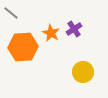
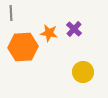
gray line: rotated 49 degrees clockwise
purple cross: rotated 14 degrees counterclockwise
orange star: moved 2 px left; rotated 18 degrees counterclockwise
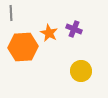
purple cross: rotated 21 degrees counterclockwise
orange star: rotated 18 degrees clockwise
yellow circle: moved 2 px left, 1 px up
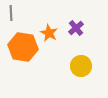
purple cross: moved 2 px right, 1 px up; rotated 28 degrees clockwise
orange hexagon: rotated 12 degrees clockwise
yellow circle: moved 5 px up
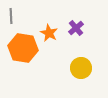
gray line: moved 3 px down
orange hexagon: moved 1 px down
yellow circle: moved 2 px down
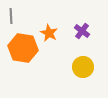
purple cross: moved 6 px right, 3 px down; rotated 14 degrees counterclockwise
yellow circle: moved 2 px right, 1 px up
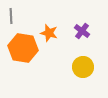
orange star: rotated 12 degrees counterclockwise
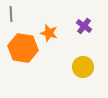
gray line: moved 2 px up
purple cross: moved 2 px right, 5 px up
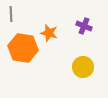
purple cross: rotated 14 degrees counterclockwise
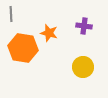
purple cross: rotated 14 degrees counterclockwise
